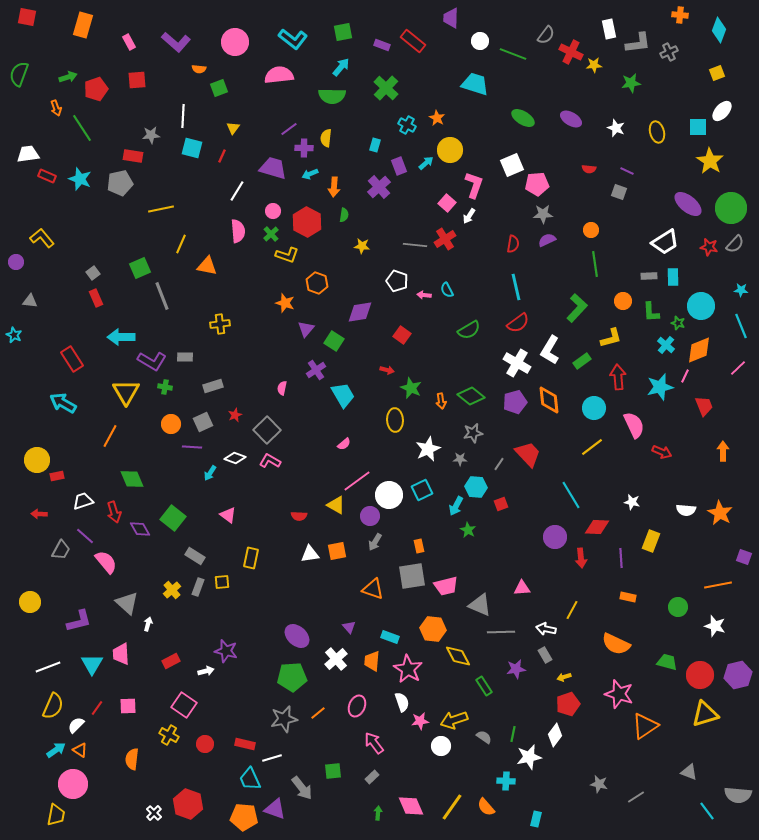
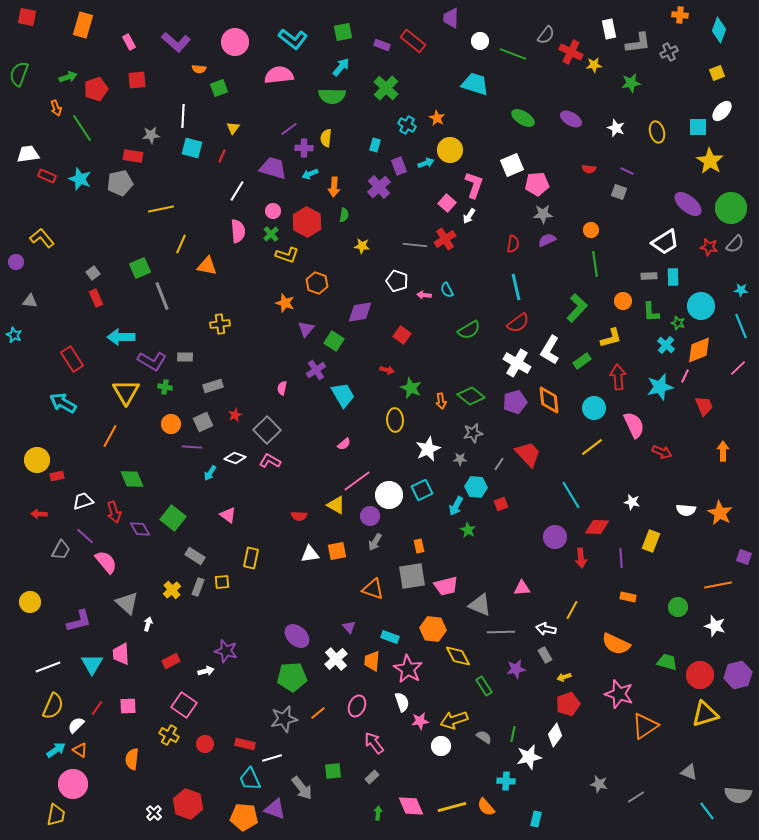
cyan arrow at (426, 163): rotated 21 degrees clockwise
yellow line at (452, 807): rotated 40 degrees clockwise
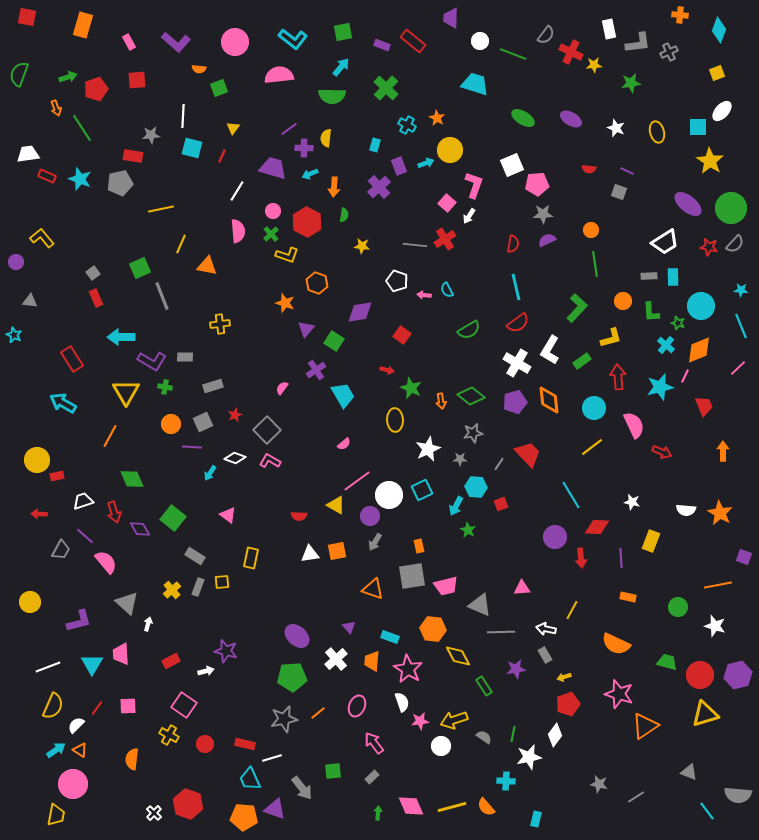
pink semicircle at (282, 388): rotated 24 degrees clockwise
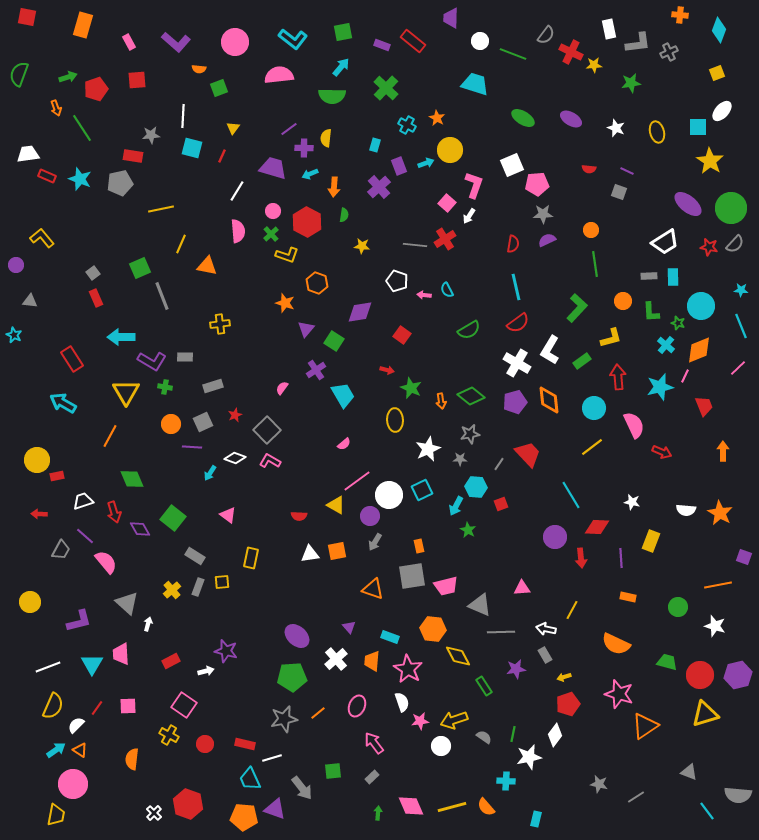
purple circle at (16, 262): moved 3 px down
gray star at (473, 433): moved 3 px left, 1 px down
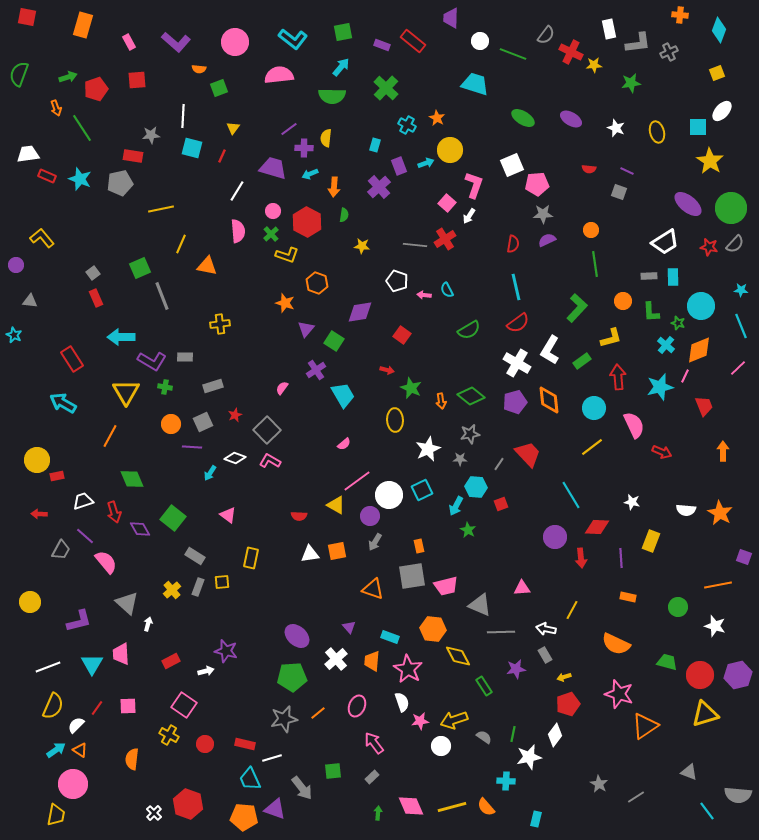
gray star at (599, 784): rotated 18 degrees clockwise
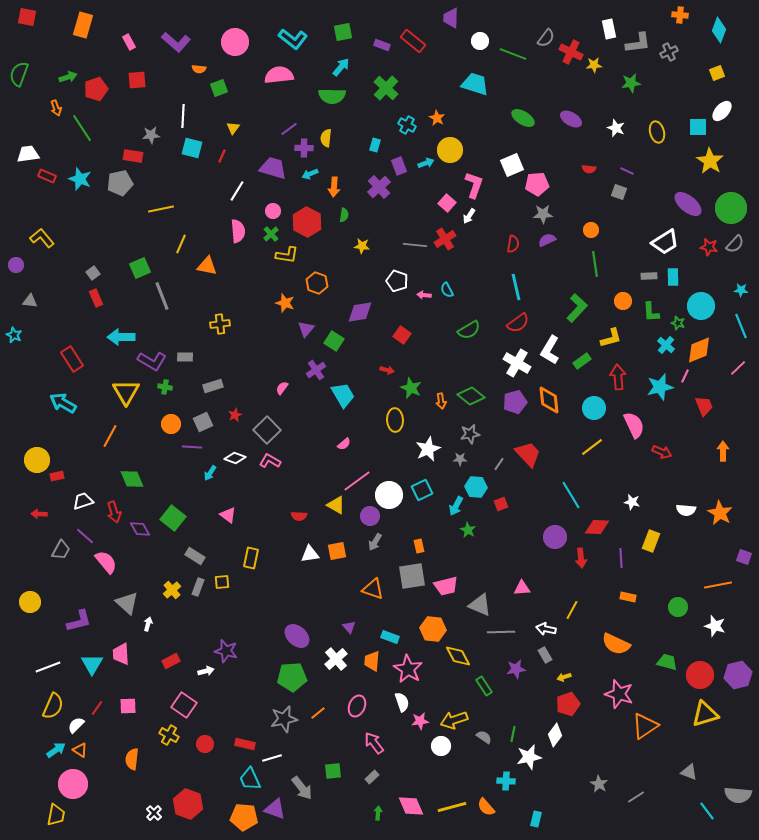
gray semicircle at (546, 35): moved 3 px down
yellow L-shape at (287, 255): rotated 10 degrees counterclockwise
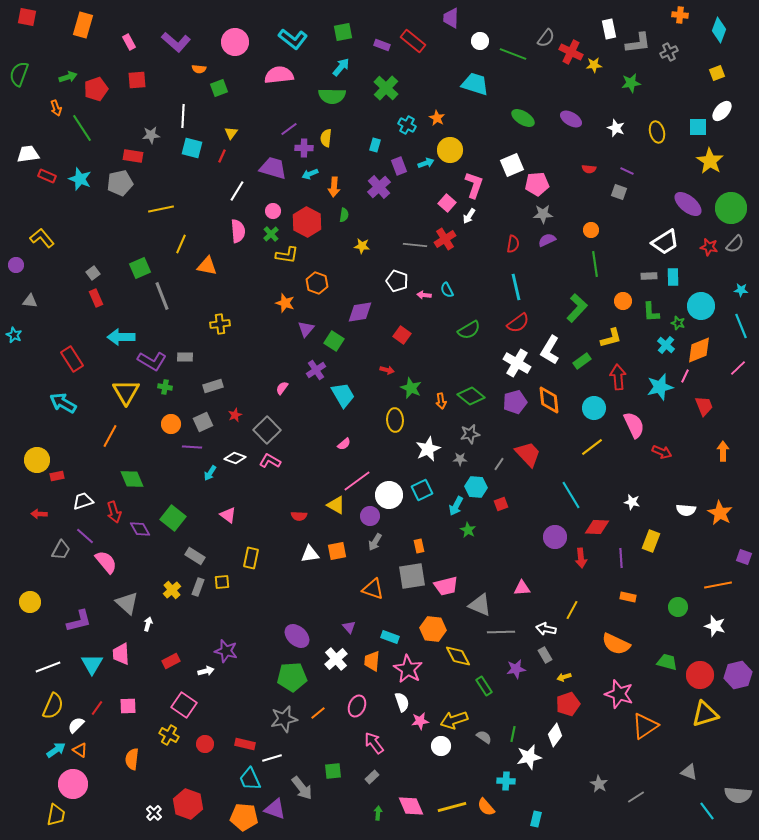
yellow triangle at (233, 128): moved 2 px left, 5 px down
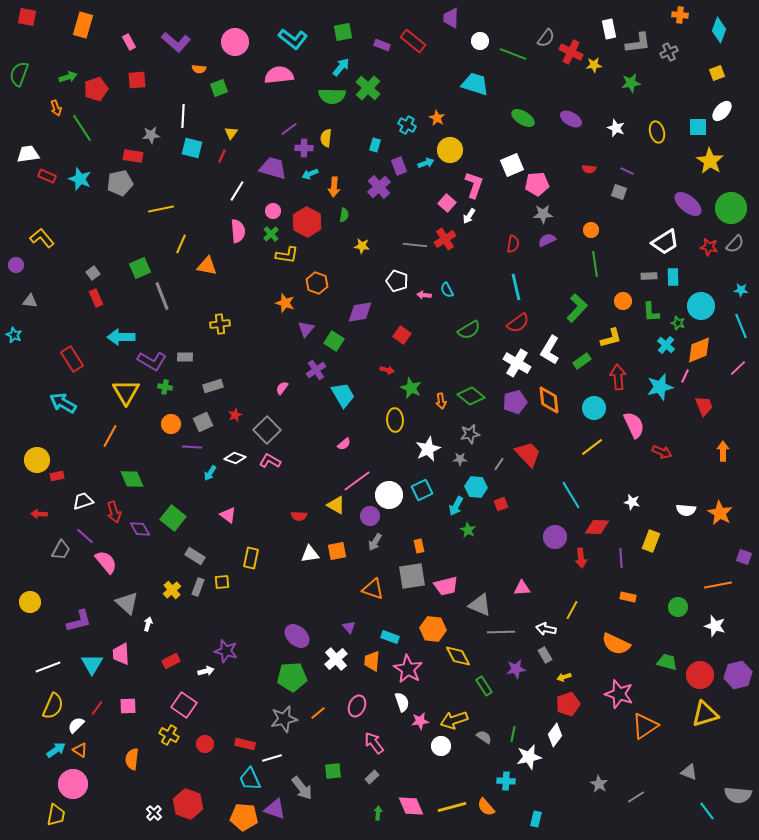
green cross at (386, 88): moved 18 px left
